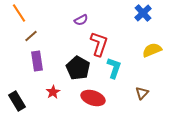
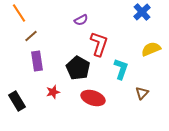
blue cross: moved 1 px left, 1 px up
yellow semicircle: moved 1 px left, 1 px up
cyan L-shape: moved 7 px right, 1 px down
red star: rotated 16 degrees clockwise
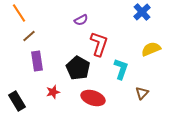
brown line: moved 2 px left
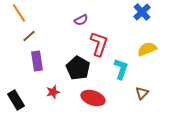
yellow semicircle: moved 4 px left
black rectangle: moved 1 px left, 1 px up
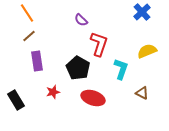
orange line: moved 8 px right
purple semicircle: rotated 72 degrees clockwise
yellow semicircle: moved 2 px down
brown triangle: rotated 48 degrees counterclockwise
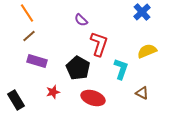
purple rectangle: rotated 66 degrees counterclockwise
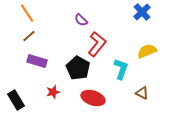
red L-shape: moved 2 px left; rotated 20 degrees clockwise
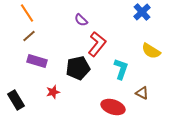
yellow semicircle: moved 4 px right; rotated 126 degrees counterclockwise
black pentagon: rotated 30 degrees clockwise
red ellipse: moved 20 px right, 9 px down
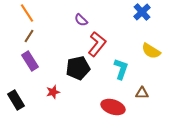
brown line: rotated 16 degrees counterclockwise
purple rectangle: moved 7 px left; rotated 42 degrees clockwise
brown triangle: rotated 24 degrees counterclockwise
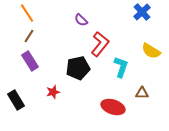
red L-shape: moved 3 px right
cyan L-shape: moved 2 px up
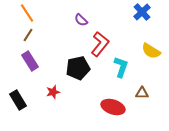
brown line: moved 1 px left, 1 px up
black rectangle: moved 2 px right
